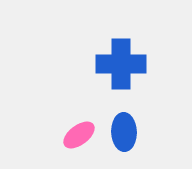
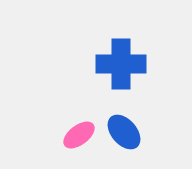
blue ellipse: rotated 39 degrees counterclockwise
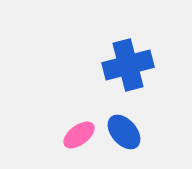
blue cross: moved 7 px right, 1 px down; rotated 15 degrees counterclockwise
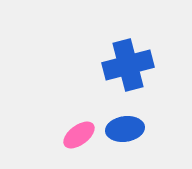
blue ellipse: moved 1 px right, 3 px up; rotated 57 degrees counterclockwise
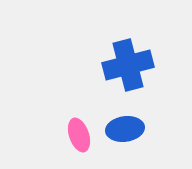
pink ellipse: rotated 72 degrees counterclockwise
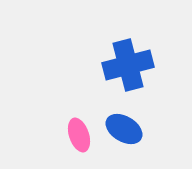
blue ellipse: moved 1 px left; rotated 39 degrees clockwise
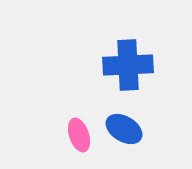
blue cross: rotated 12 degrees clockwise
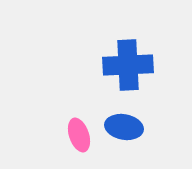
blue ellipse: moved 2 px up; rotated 21 degrees counterclockwise
